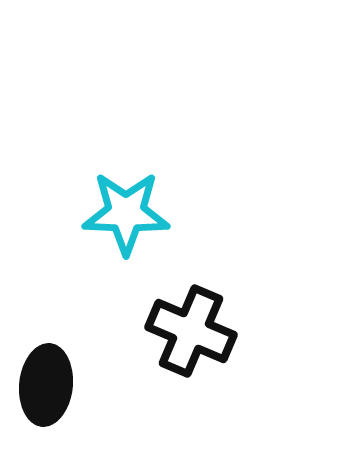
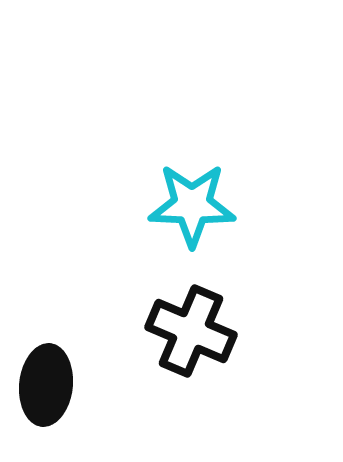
cyan star: moved 66 px right, 8 px up
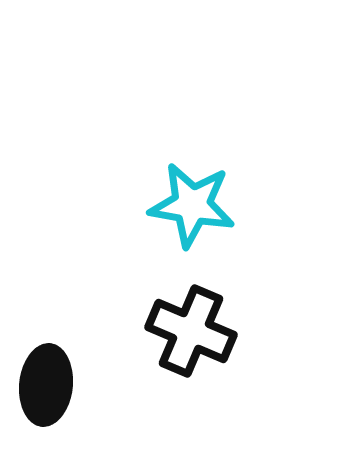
cyan star: rotated 8 degrees clockwise
